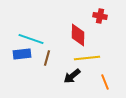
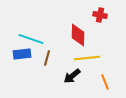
red cross: moved 1 px up
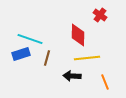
red cross: rotated 24 degrees clockwise
cyan line: moved 1 px left
blue rectangle: moved 1 px left; rotated 12 degrees counterclockwise
black arrow: rotated 42 degrees clockwise
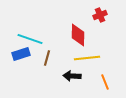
red cross: rotated 32 degrees clockwise
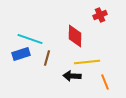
red diamond: moved 3 px left, 1 px down
yellow line: moved 4 px down
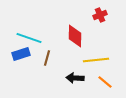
cyan line: moved 1 px left, 1 px up
yellow line: moved 9 px right, 2 px up
black arrow: moved 3 px right, 2 px down
orange line: rotated 28 degrees counterclockwise
